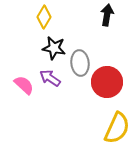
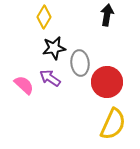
black star: rotated 20 degrees counterclockwise
yellow semicircle: moved 4 px left, 4 px up
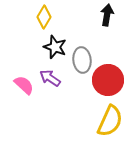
black star: moved 1 px right, 1 px up; rotated 30 degrees clockwise
gray ellipse: moved 2 px right, 3 px up
red circle: moved 1 px right, 2 px up
yellow semicircle: moved 3 px left, 3 px up
